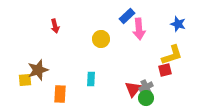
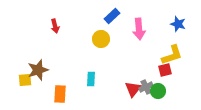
blue rectangle: moved 15 px left
green circle: moved 12 px right, 7 px up
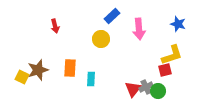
yellow square: moved 3 px left, 3 px up; rotated 32 degrees clockwise
orange rectangle: moved 10 px right, 26 px up
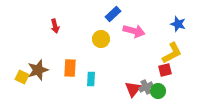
blue rectangle: moved 1 px right, 2 px up
pink arrow: moved 5 px left, 2 px down; rotated 70 degrees counterclockwise
yellow L-shape: moved 2 px up; rotated 10 degrees counterclockwise
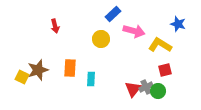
yellow L-shape: moved 12 px left, 8 px up; rotated 120 degrees counterclockwise
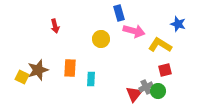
blue rectangle: moved 6 px right, 1 px up; rotated 63 degrees counterclockwise
red triangle: moved 1 px right, 5 px down
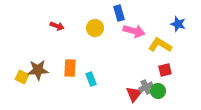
red arrow: moved 2 px right; rotated 56 degrees counterclockwise
yellow circle: moved 6 px left, 11 px up
brown star: rotated 15 degrees clockwise
cyan rectangle: rotated 24 degrees counterclockwise
